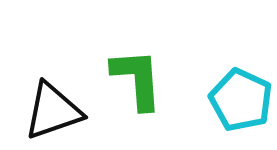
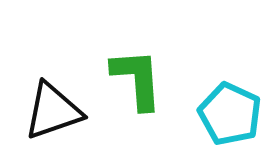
cyan pentagon: moved 11 px left, 14 px down
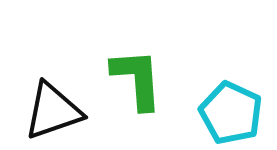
cyan pentagon: moved 1 px right, 1 px up
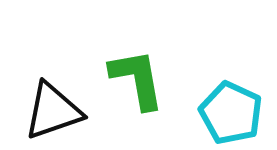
green L-shape: rotated 6 degrees counterclockwise
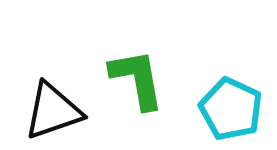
cyan pentagon: moved 4 px up
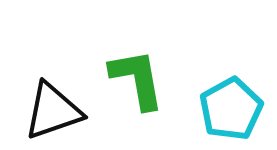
cyan pentagon: rotated 18 degrees clockwise
